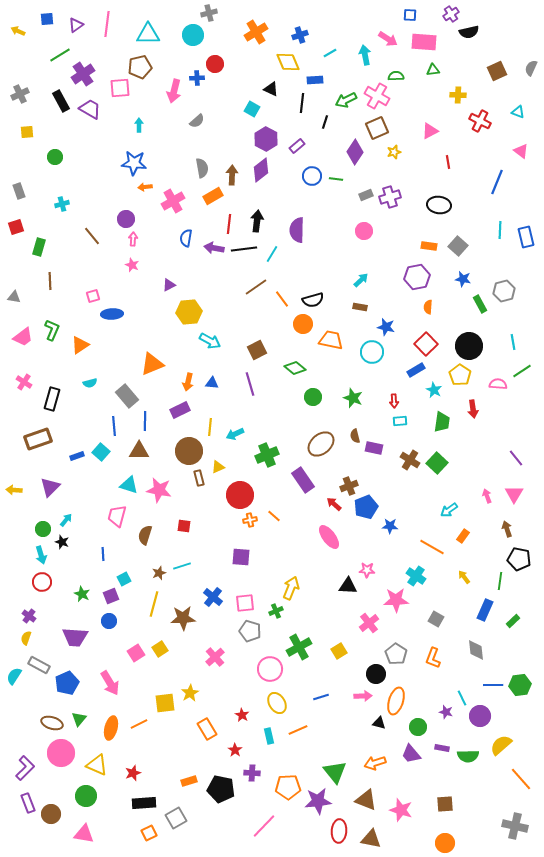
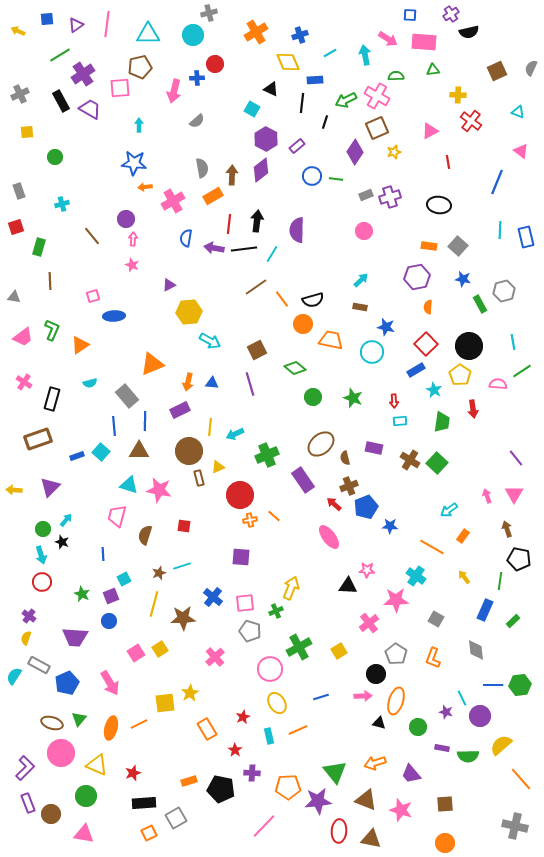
red cross at (480, 121): moved 9 px left; rotated 10 degrees clockwise
blue ellipse at (112, 314): moved 2 px right, 2 px down
brown semicircle at (355, 436): moved 10 px left, 22 px down
red star at (242, 715): moved 1 px right, 2 px down; rotated 16 degrees clockwise
purple trapezoid at (411, 754): moved 20 px down
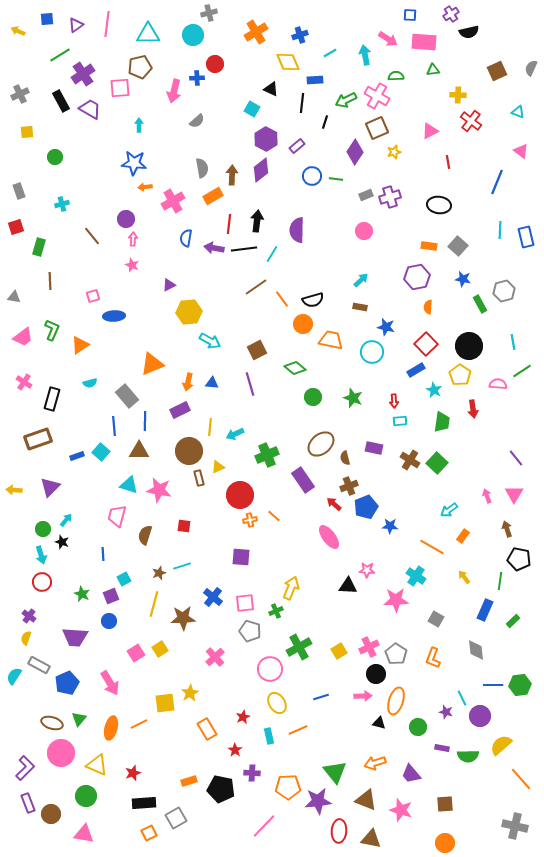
pink cross at (369, 623): moved 24 px down; rotated 12 degrees clockwise
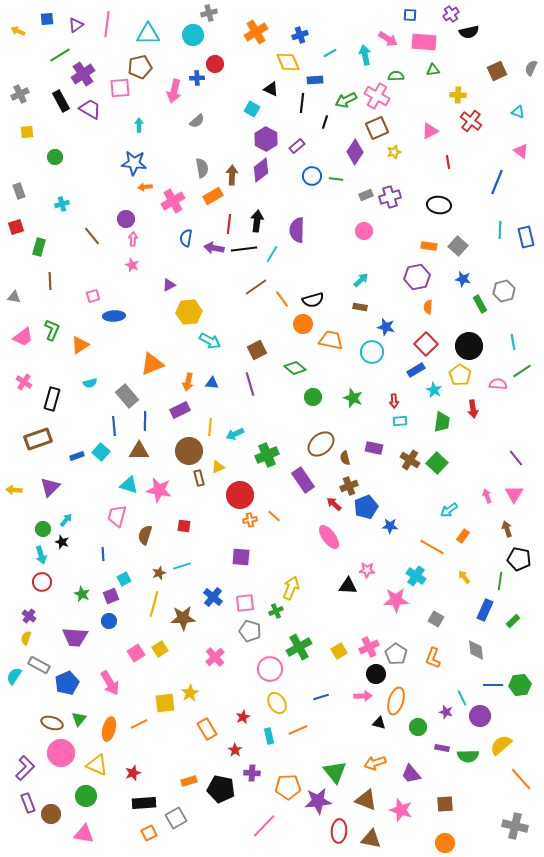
orange ellipse at (111, 728): moved 2 px left, 1 px down
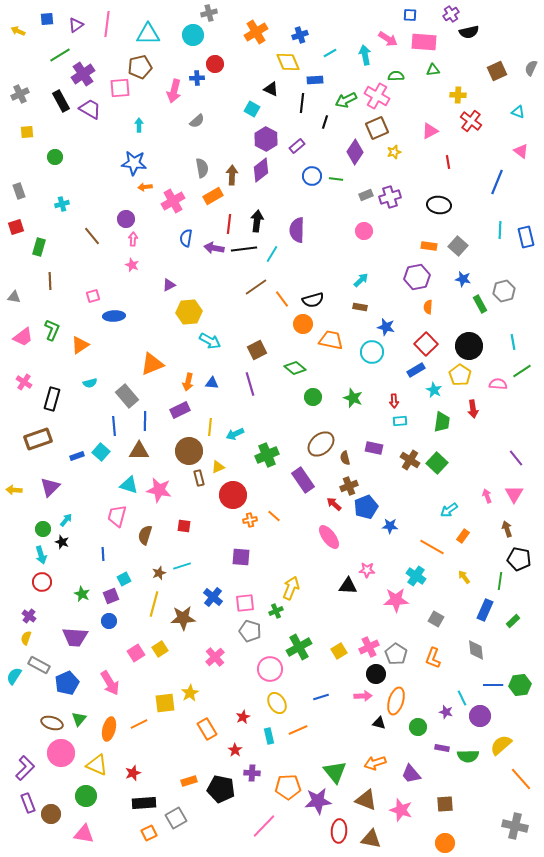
red circle at (240, 495): moved 7 px left
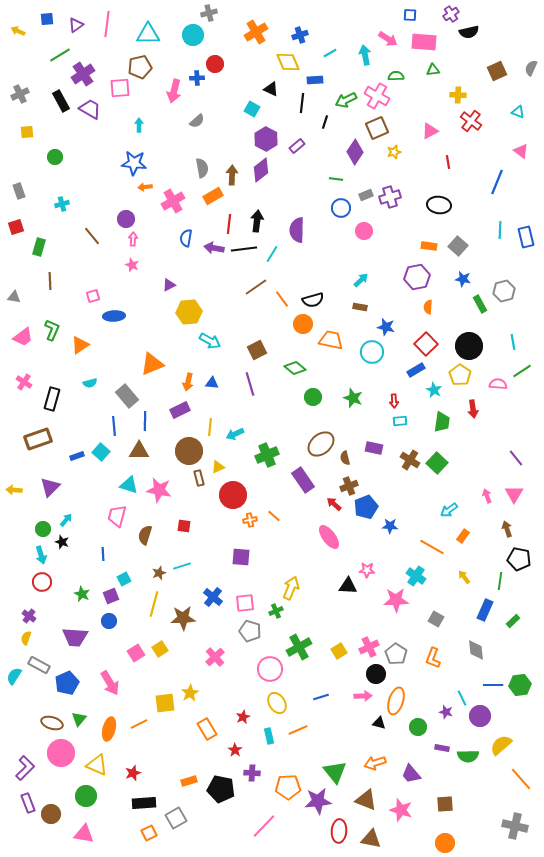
blue circle at (312, 176): moved 29 px right, 32 px down
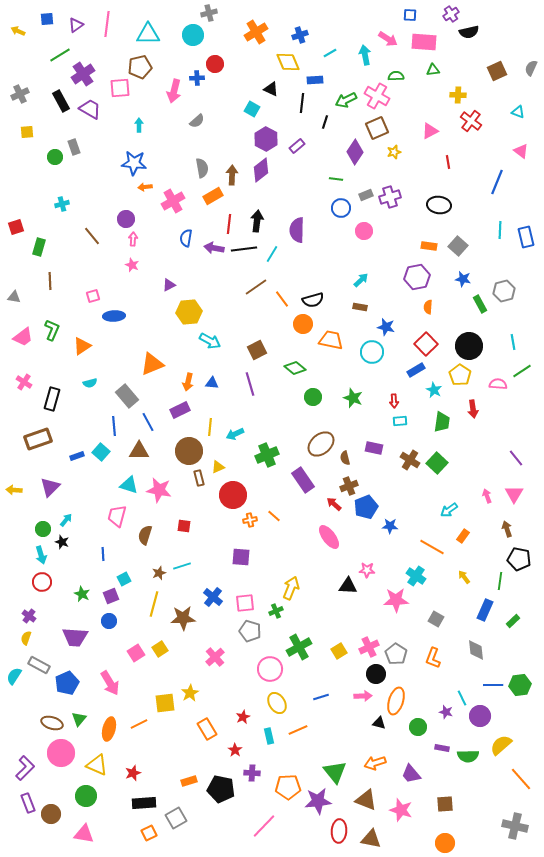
gray rectangle at (19, 191): moved 55 px right, 44 px up
orange triangle at (80, 345): moved 2 px right, 1 px down
blue line at (145, 421): moved 3 px right, 1 px down; rotated 30 degrees counterclockwise
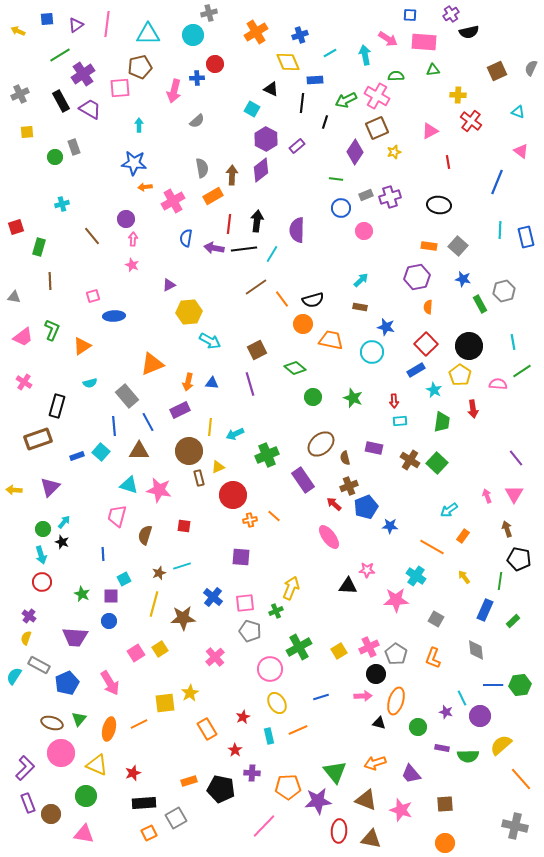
black rectangle at (52, 399): moved 5 px right, 7 px down
cyan arrow at (66, 520): moved 2 px left, 2 px down
purple square at (111, 596): rotated 21 degrees clockwise
